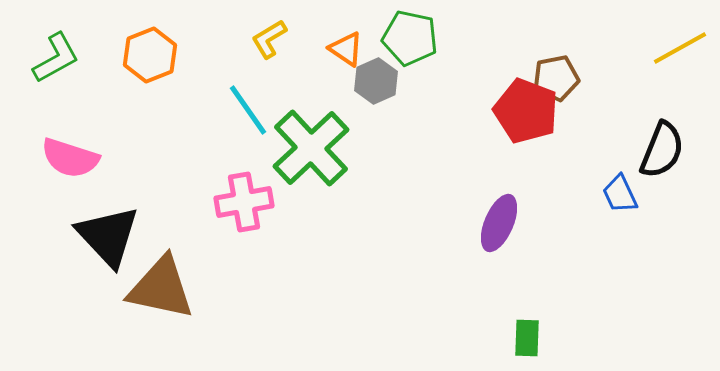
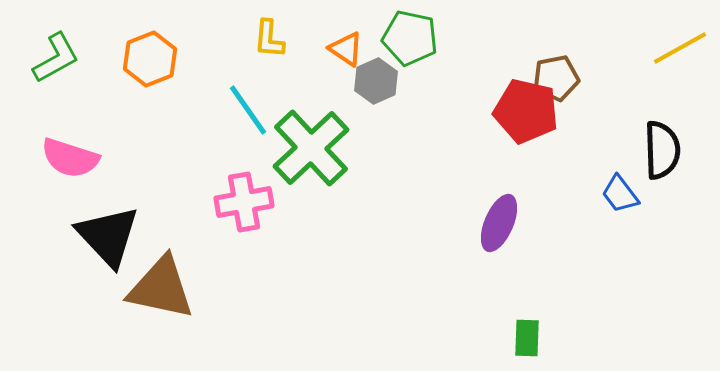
yellow L-shape: rotated 54 degrees counterclockwise
orange hexagon: moved 4 px down
red pentagon: rotated 8 degrees counterclockwise
black semicircle: rotated 24 degrees counterclockwise
blue trapezoid: rotated 12 degrees counterclockwise
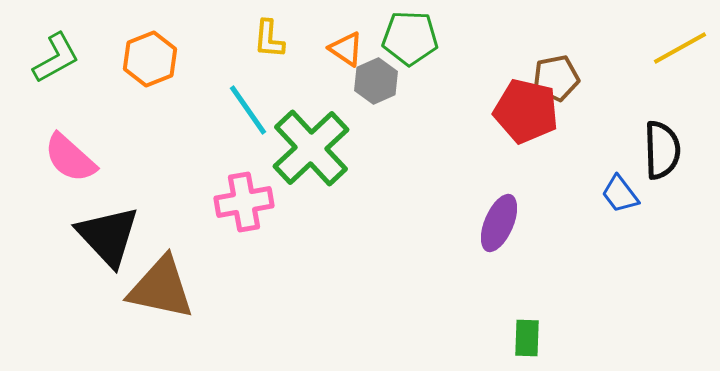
green pentagon: rotated 10 degrees counterclockwise
pink semicircle: rotated 24 degrees clockwise
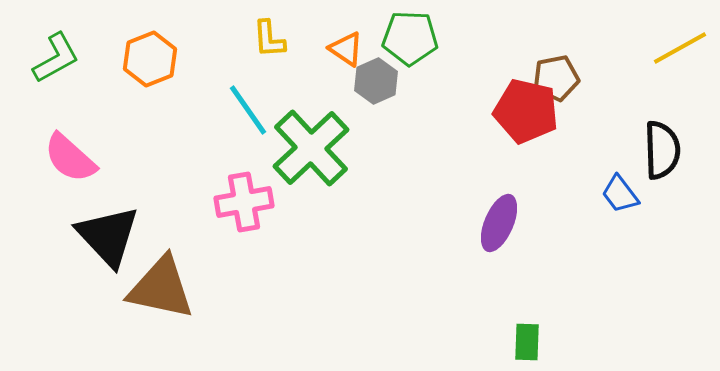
yellow L-shape: rotated 9 degrees counterclockwise
green rectangle: moved 4 px down
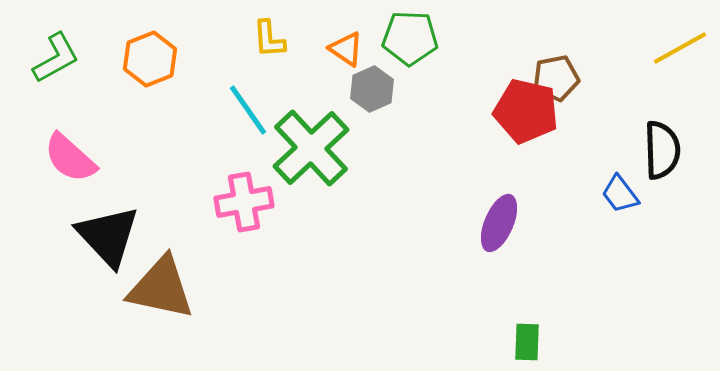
gray hexagon: moved 4 px left, 8 px down
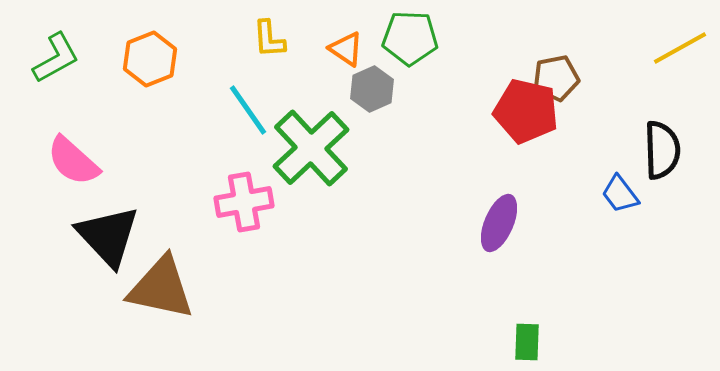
pink semicircle: moved 3 px right, 3 px down
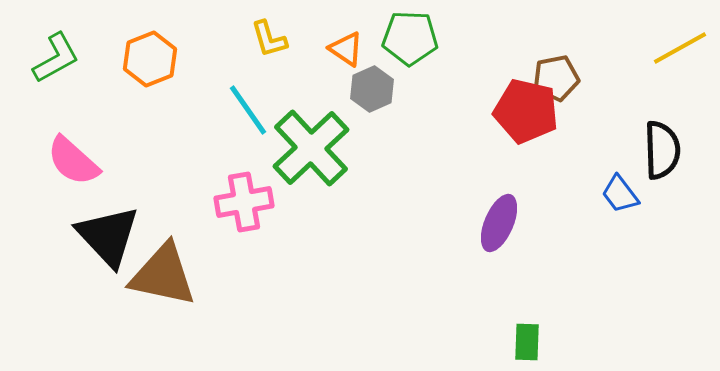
yellow L-shape: rotated 12 degrees counterclockwise
brown triangle: moved 2 px right, 13 px up
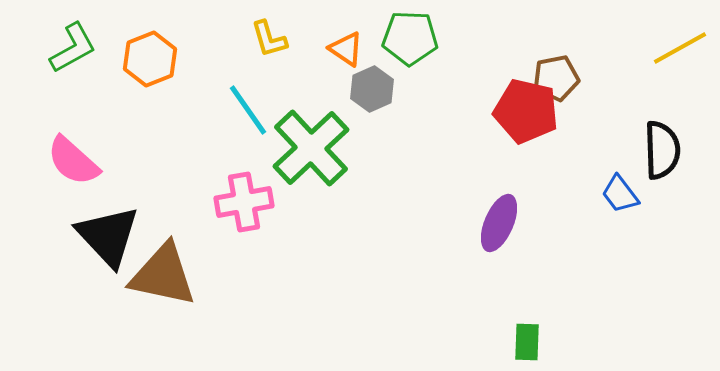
green L-shape: moved 17 px right, 10 px up
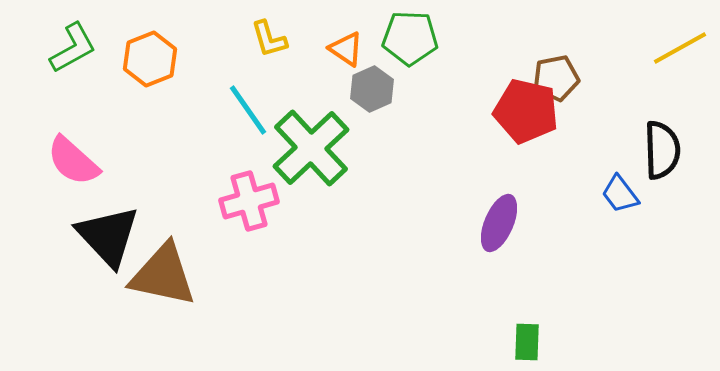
pink cross: moved 5 px right, 1 px up; rotated 6 degrees counterclockwise
